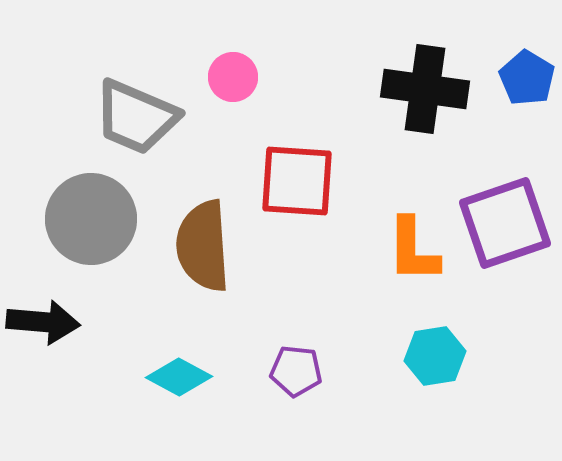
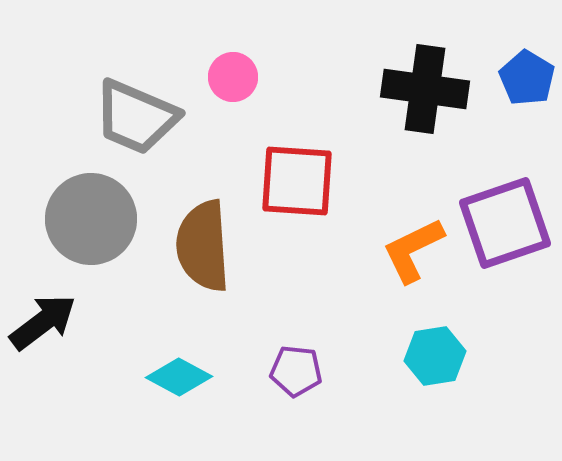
orange L-shape: rotated 64 degrees clockwise
black arrow: rotated 42 degrees counterclockwise
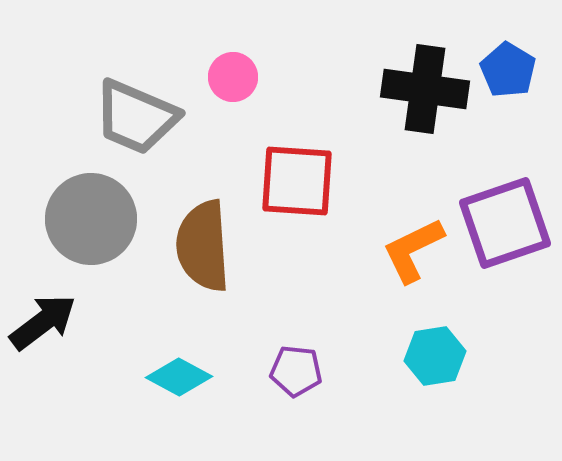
blue pentagon: moved 19 px left, 8 px up
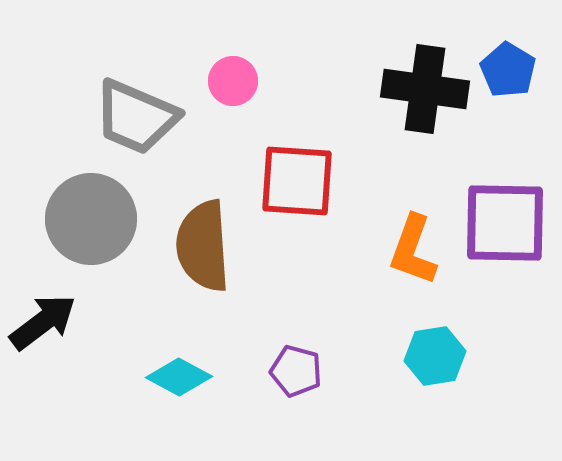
pink circle: moved 4 px down
purple square: rotated 20 degrees clockwise
orange L-shape: rotated 44 degrees counterclockwise
purple pentagon: rotated 9 degrees clockwise
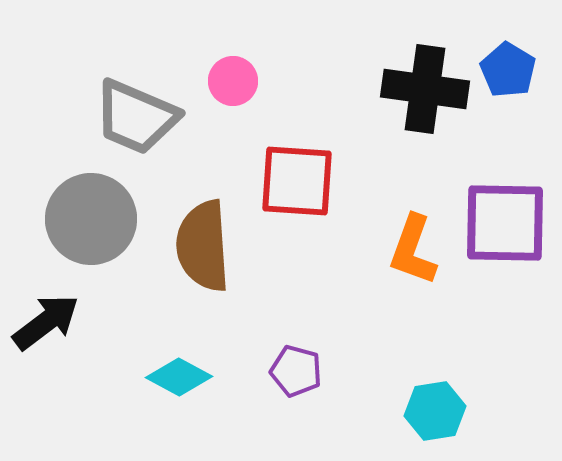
black arrow: moved 3 px right
cyan hexagon: moved 55 px down
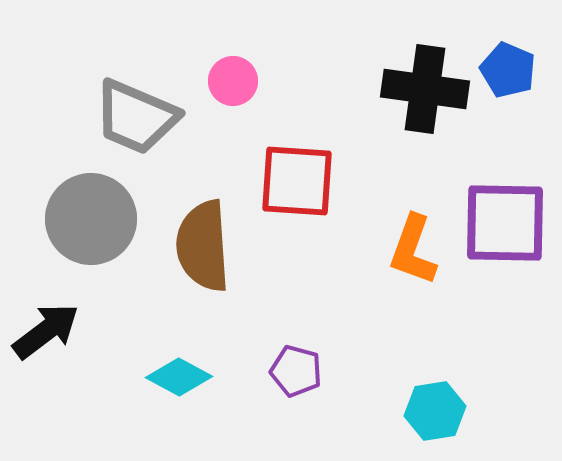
blue pentagon: rotated 8 degrees counterclockwise
black arrow: moved 9 px down
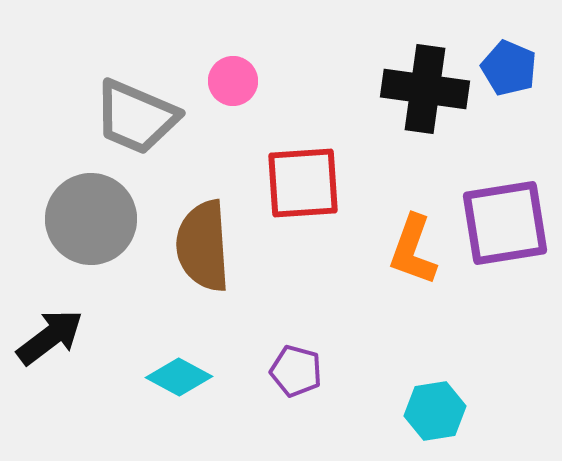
blue pentagon: moved 1 px right, 2 px up
red square: moved 6 px right, 2 px down; rotated 8 degrees counterclockwise
purple square: rotated 10 degrees counterclockwise
black arrow: moved 4 px right, 6 px down
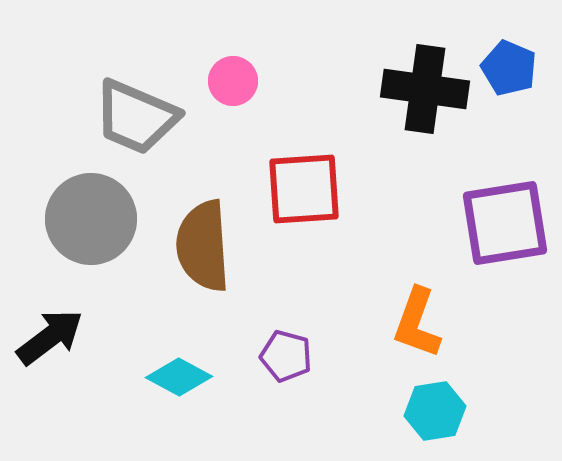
red square: moved 1 px right, 6 px down
orange L-shape: moved 4 px right, 73 px down
purple pentagon: moved 10 px left, 15 px up
